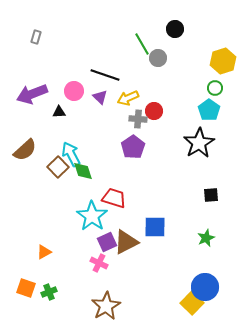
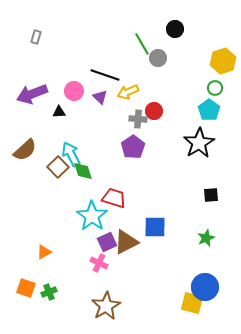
yellow arrow: moved 6 px up
yellow square: rotated 30 degrees counterclockwise
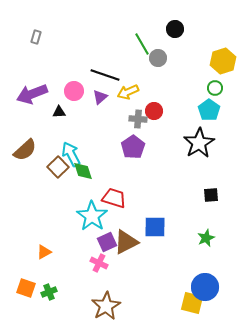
purple triangle: rotated 35 degrees clockwise
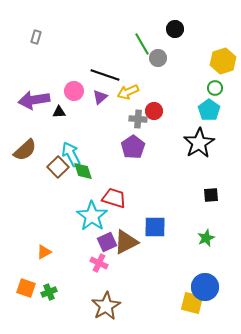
purple arrow: moved 2 px right, 6 px down; rotated 12 degrees clockwise
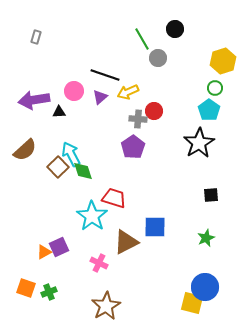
green line: moved 5 px up
purple square: moved 48 px left, 5 px down
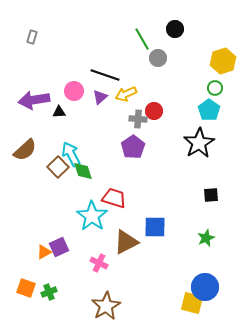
gray rectangle: moved 4 px left
yellow arrow: moved 2 px left, 2 px down
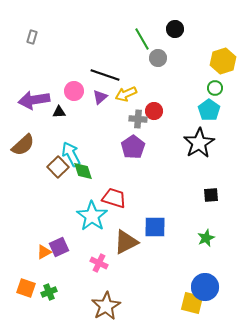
brown semicircle: moved 2 px left, 5 px up
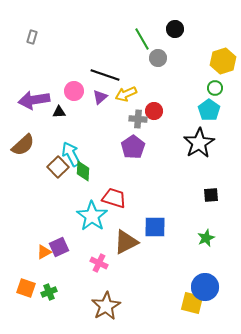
green diamond: rotated 20 degrees clockwise
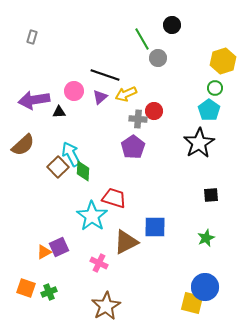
black circle: moved 3 px left, 4 px up
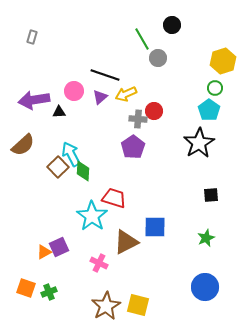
yellow square: moved 54 px left, 2 px down
